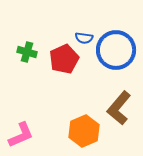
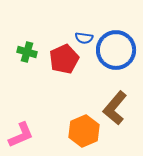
brown L-shape: moved 4 px left
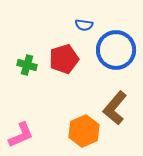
blue semicircle: moved 13 px up
green cross: moved 13 px down
red pentagon: rotated 8 degrees clockwise
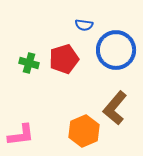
green cross: moved 2 px right, 2 px up
pink L-shape: rotated 16 degrees clockwise
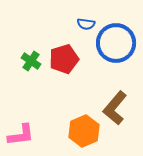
blue semicircle: moved 2 px right, 1 px up
blue circle: moved 7 px up
green cross: moved 2 px right, 2 px up; rotated 18 degrees clockwise
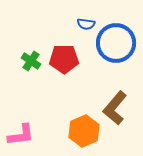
red pentagon: rotated 16 degrees clockwise
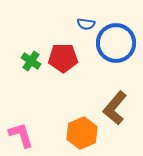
red pentagon: moved 1 px left, 1 px up
orange hexagon: moved 2 px left, 2 px down
pink L-shape: rotated 100 degrees counterclockwise
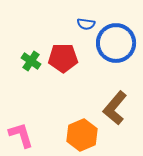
orange hexagon: moved 2 px down
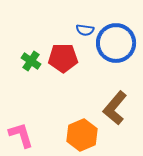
blue semicircle: moved 1 px left, 6 px down
